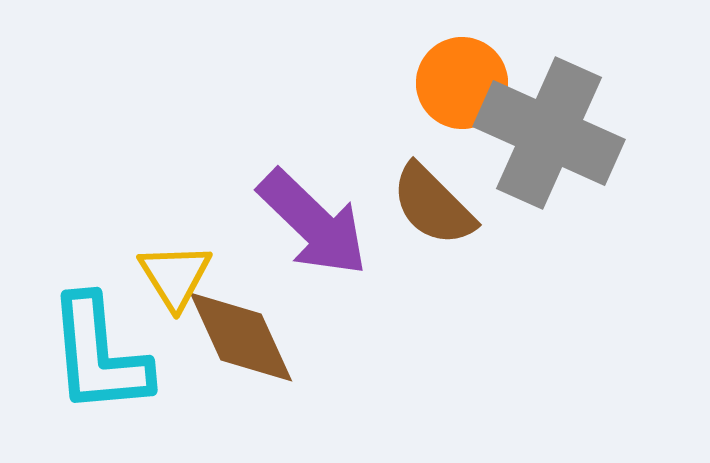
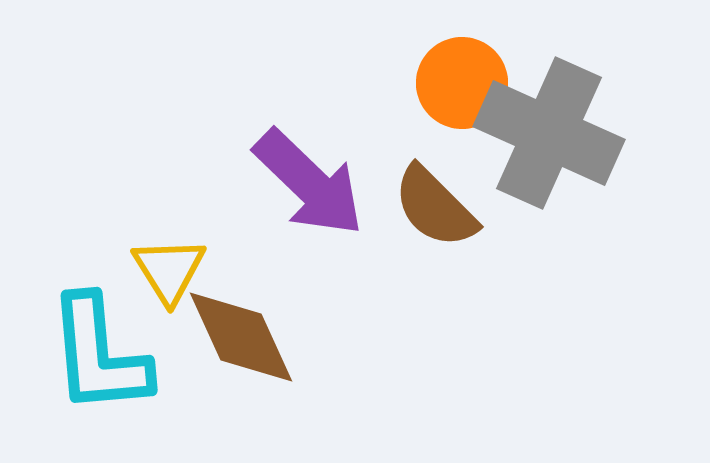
brown semicircle: moved 2 px right, 2 px down
purple arrow: moved 4 px left, 40 px up
yellow triangle: moved 6 px left, 6 px up
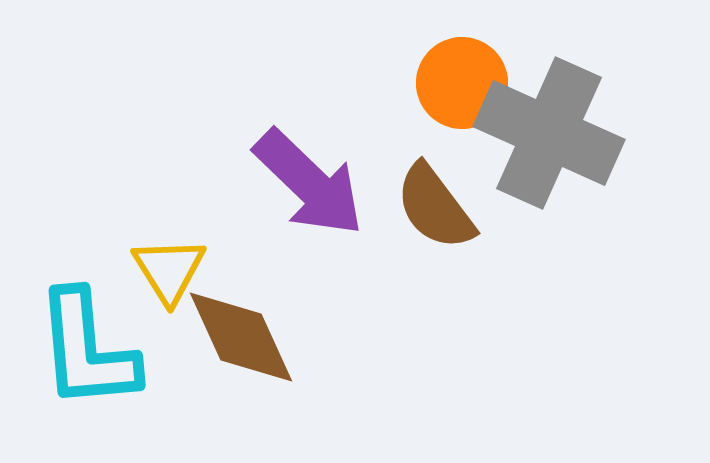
brown semicircle: rotated 8 degrees clockwise
cyan L-shape: moved 12 px left, 5 px up
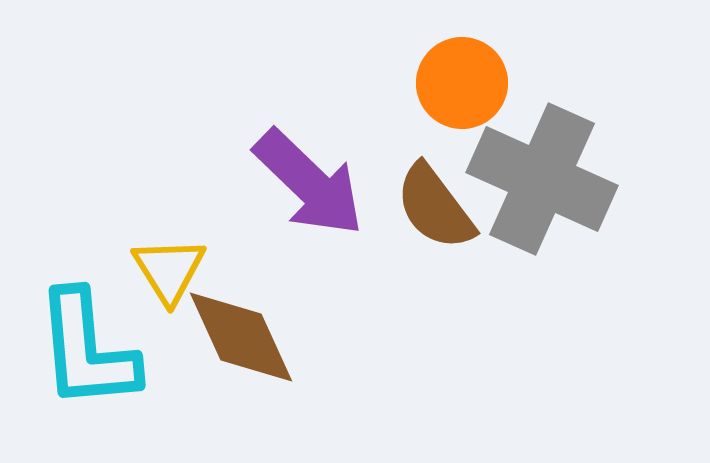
gray cross: moved 7 px left, 46 px down
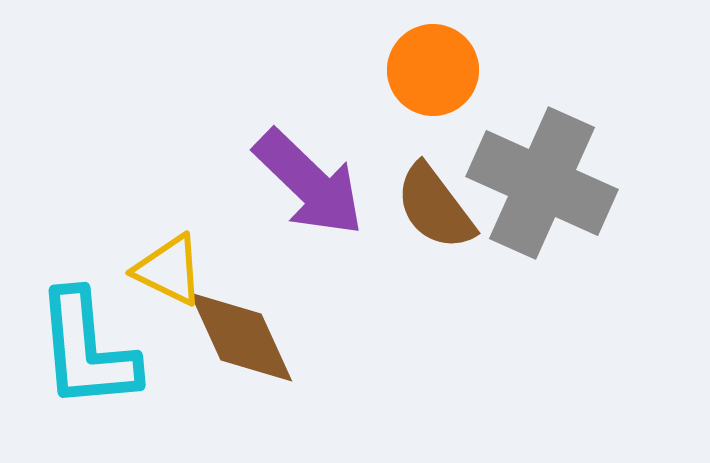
orange circle: moved 29 px left, 13 px up
gray cross: moved 4 px down
yellow triangle: rotated 32 degrees counterclockwise
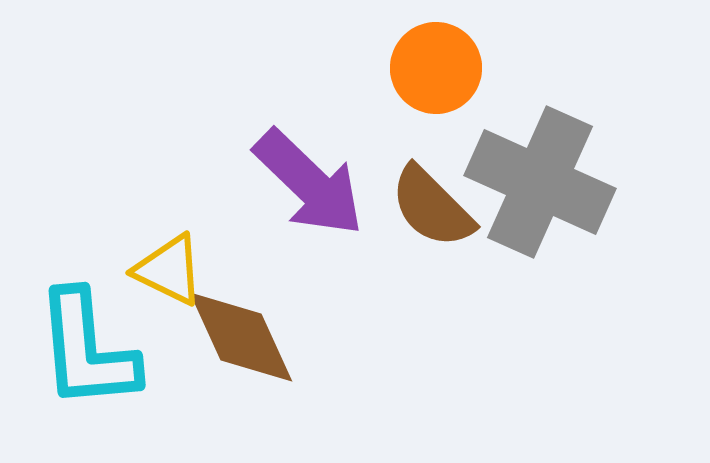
orange circle: moved 3 px right, 2 px up
gray cross: moved 2 px left, 1 px up
brown semicircle: moved 3 px left; rotated 8 degrees counterclockwise
